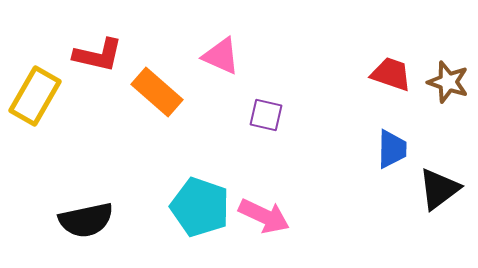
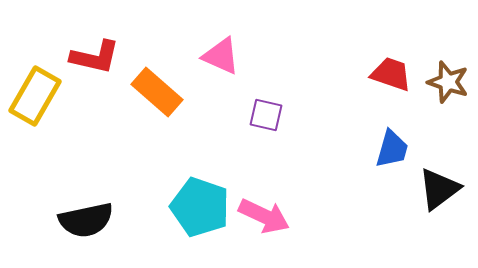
red L-shape: moved 3 px left, 2 px down
blue trapezoid: rotated 15 degrees clockwise
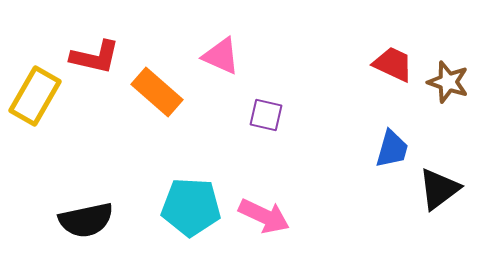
red trapezoid: moved 2 px right, 10 px up; rotated 6 degrees clockwise
cyan pentagon: moved 9 px left; rotated 16 degrees counterclockwise
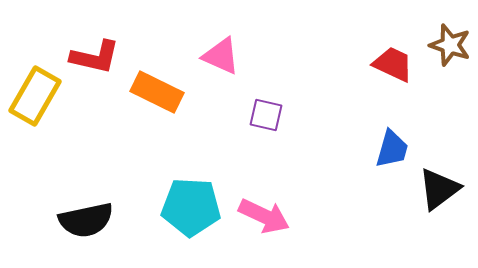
brown star: moved 2 px right, 37 px up
orange rectangle: rotated 15 degrees counterclockwise
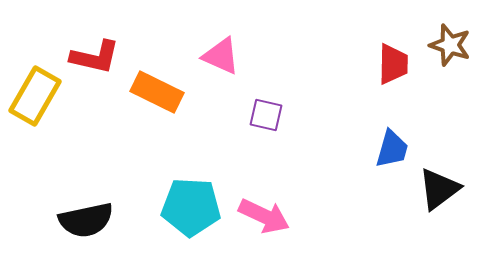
red trapezoid: rotated 66 degrees clockwise
